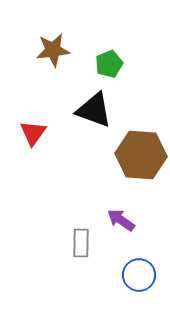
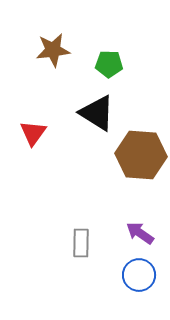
green pentagon: rotated 24 degrees clockwise
black triangle: moved 3 px right, 3 px down; rotated 12 degrees clockwise
purple arrow: moved 19 px right, 13 px down
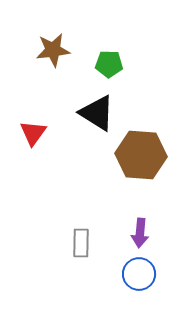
purple arrow: rotated 120 degrees counterclockwise
blue circle: moved 1 px up
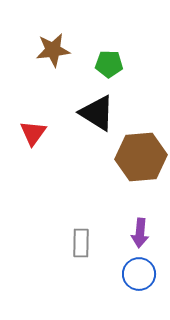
brown hexagon: moved 2 px down; rotated 9 degrees counterclockwise
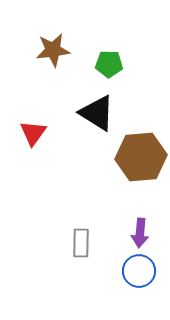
blue circle: moved 3 px up
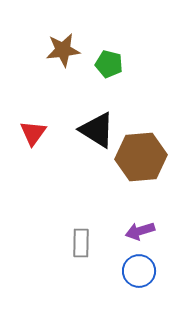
brown star: moved 10 px right
green pentagon: rotated 12 degrees clockwise
black triangle: moved 17 px down
purple arrow: moved 2 px up; rotated 68 degrees clockwise
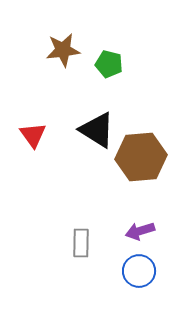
red triangle: moved 2 px down; rotated 12 degrees counterclockwise
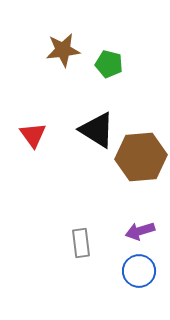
gray rectangle: rotated 8 degrees counterclockwise
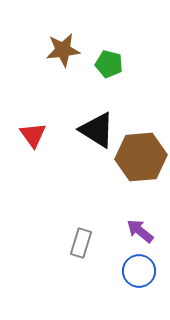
purple arrow: rotated 56 degrees clockwise
gray rectangle: rotated 24 degrees clockwise
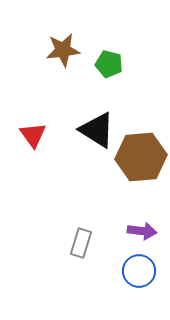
purple arrow: moved 2 px right; rotated 148 degrees clockwise
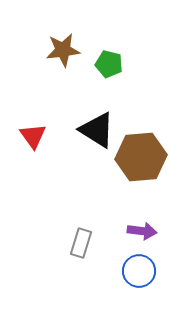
red triangle: moved 1 px down
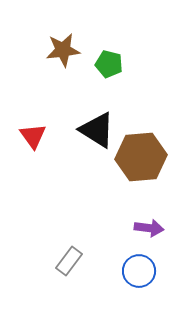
purple arrow: moved 7 px right, 3 px up
gray rectangle: moved 12 px left, 18 px down; rotated 20 degrees clockwise
